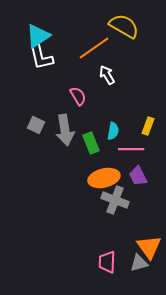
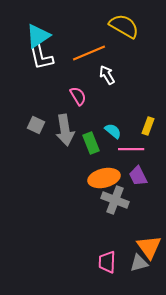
orange line: moved 5 px left, 5 px down; rotated 12 degrees clockwise
cyan semicircle: rotated 60 degrees counterclockwise
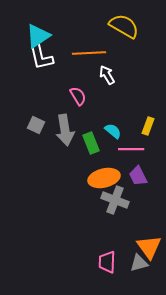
orange line: rotated 20 degrees clockwise
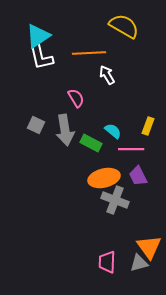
pink semicircle: moved 2 px left, 2 px down
green rectangle: rotated 40 degrees counterclockwise
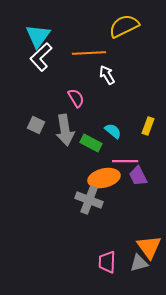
yellow semicircle: rotated 56 degrees counterclockwise
cyan triangle: rotated 20 degrees counterclockwise
white L-shape: rotated 60 degrees clockwise
pink line: moved 6 px left, 12 px down
gray cross: moved 26 px left
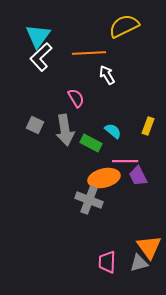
gray square: moved 1 px left
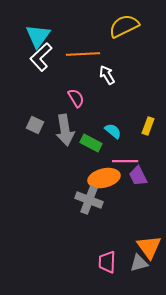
orange line: moved 6 px left, 1 px down
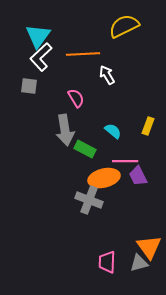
gray square: moved 6 px left, 39 px up; rotated 18 degrees counterclockwise
green rectangle: moved 6 px left, 6 px down
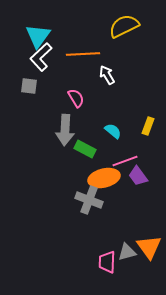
gray arrow: rotated 12 degrees clockwise
pink line: rotated 20 degrees counterclockwise
purple trapezoid: rotated 10 degrees counterclockwise
gray triangle: moved 12 px left, 11 px up
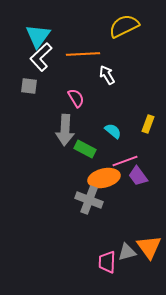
yellow rectangle: moved 2 px up
